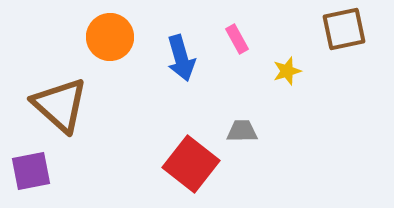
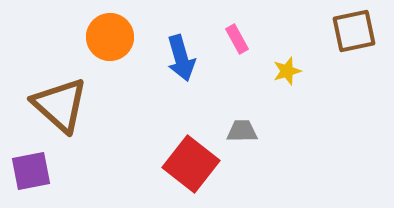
brown square: moved 10 px right, 2 px down
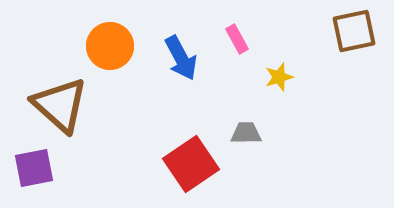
orange circle: moved 9 px down
blue arrow: rotated 12 degrees counterclockwise
yellow star: moved 8 px left, 6 px down
gray trapezoid: moved 4 px right, 2 px down
red square: rotated 18 degrees clockwise
purple square: moved 3 px right, 3 px up
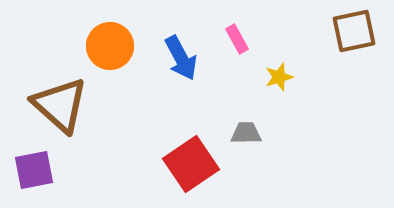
purple square: moved 2 px down
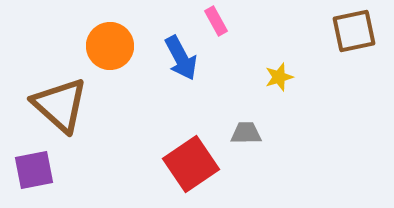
pink rectangle: moved 21 px left, 18 px up
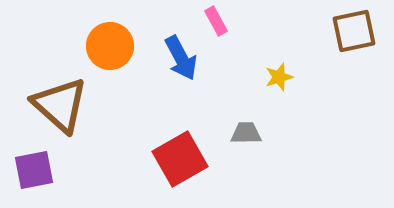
red square: moved 11 px left, 5 px up; rotated 4 degrees clockwise
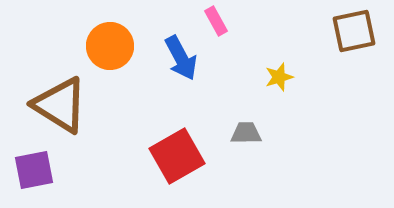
brown triangle: rotated 10 degrees counterclockwise
red square: moved 3 px left, 3 px up
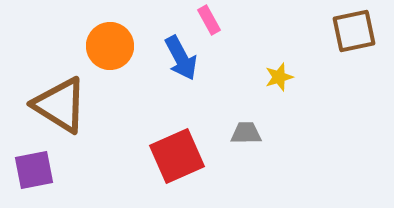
pink rectangle: moved 7 px left, 1 px up
red square: rotated 6 degrees clockwise
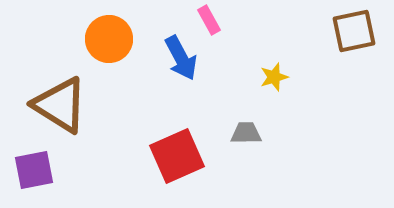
orange circle: moved 1 px left, 7 px up
yellow star: moved 5 px left
